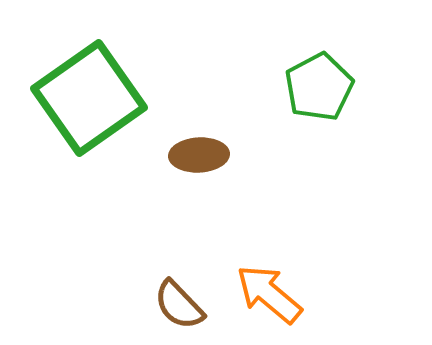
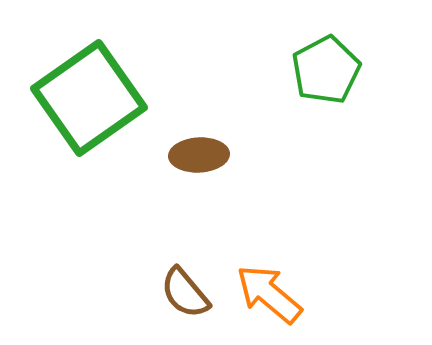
green pentagon: moved 7 px right, 17 px up
brown semicircle: moved 6 px right, 12 px up; rotated 4 degrees clockwise
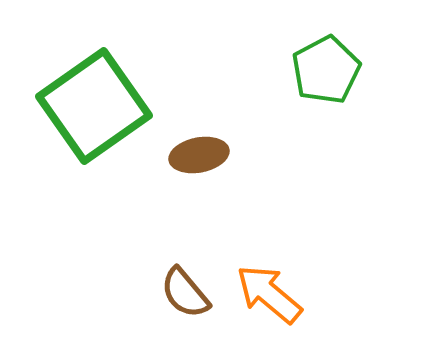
green square: moved 5 px right, 8 px down
brown ellipse: rotated 8 degrees counterclockwise
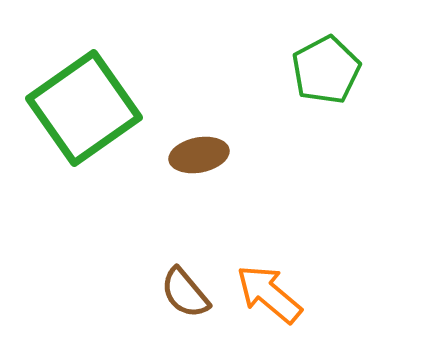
green square: moved 10 px left, 2 px down
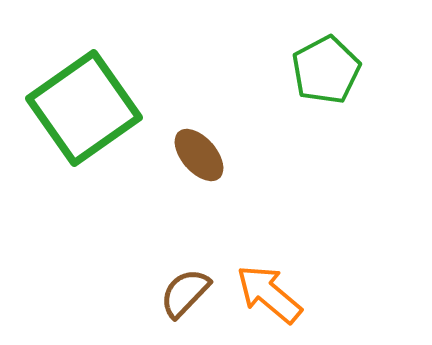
brown ellipse: rotated 60 degrees clockwise
brown semicircle: rotated 84 degrees clockwise
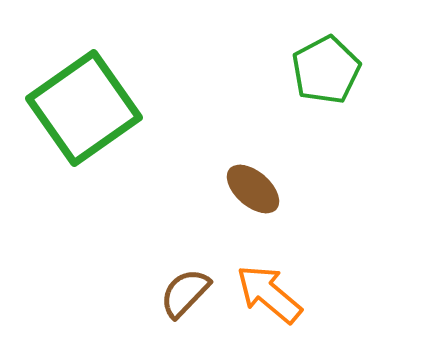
brown ellipse: moved 54 px right, 34 px down; rotated 8 degrees counterclockwise
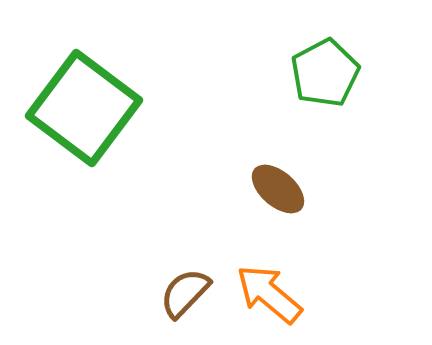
green pentagon: moved 1 px left, 3 px down
green square: rotated 18 degrees counterclockwise
brown ellipse: moved 25 px right
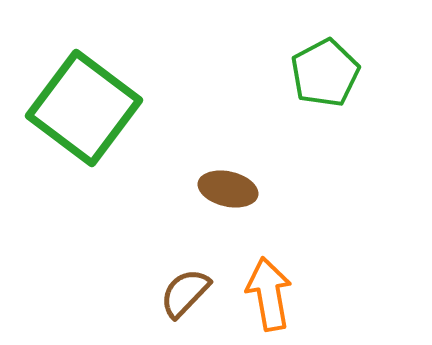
brown ellipse: moved 50 px left; rotated 28 degrees counterclockwise
orange arrow: rotated 40 degrees clockwise
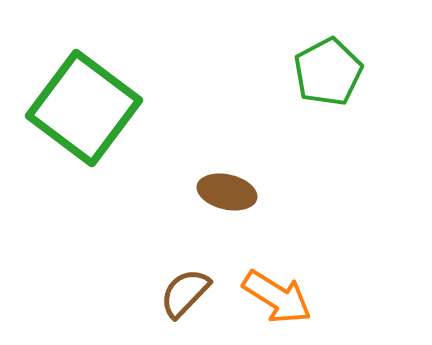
green pentagon: moved 3 px right, 1 px up
brown ellipse: moved 1 px left, 3 px down
orange arrow: moved 8 px right, 3 px down; rotated 132 degrees clockwise
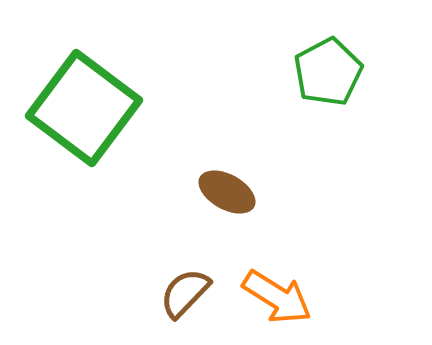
brown ellipse: rotated 16 degrees clockwise
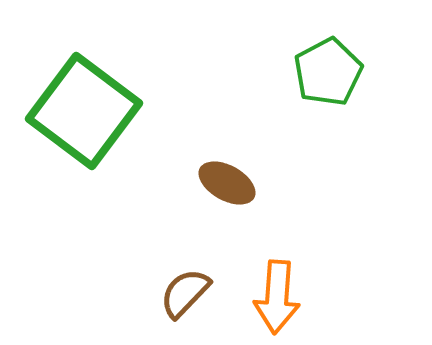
green square: moved 3 px down
brown ellipse: moved 9 px up
orange arrow: rotated 62 degrees clockwise
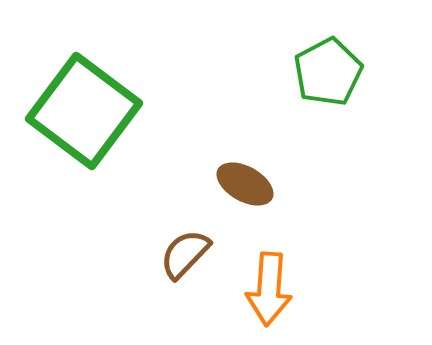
brown ellipse: moved 18 px right, 1 px down
brown semicircle: moved 39 px up
orange arrow: moved 8 px left, 8 px up
